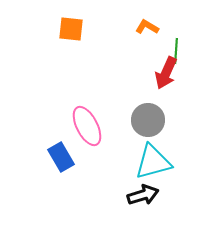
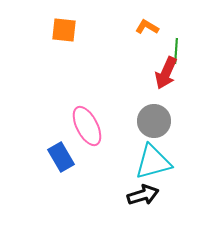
orange square: moved 7 px left, 1 px down
gray circle: moved 6 px right, 1 px down
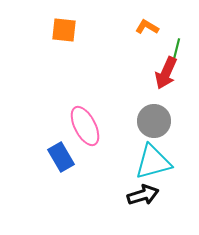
green line: rotated 10 degrees clockwise
pink ellipse: moved 2 px left
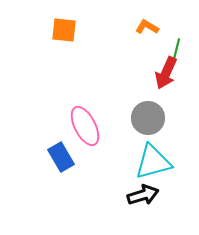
gray circle: moved 6 px left, 3 px up
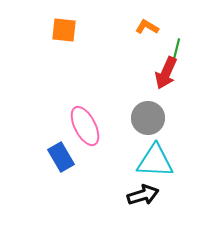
cyan triangle: moved 2 px right, 1 px up; rotated 18 degrees clockwise
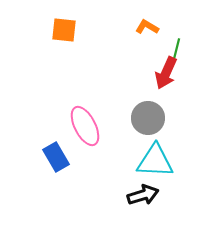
blue rectangle: moved 5 px left
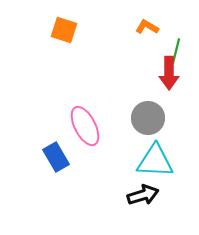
orange square: rotated 12 degrees clockwise
red arrow: moved 3 px right; rotated 24 degrees counterclockwise
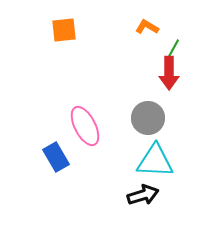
orange square: rotated 24 degrees counterclockwise
green line: moved 4 px left; rotated 15 degrees clockwise
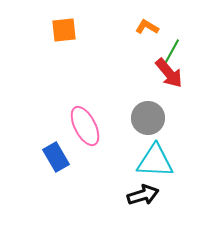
red arrow: rotated 40 degrees counterclockwise
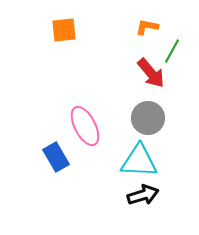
orange L-shape: rotated 20 degrees counterclockwise
red arrow: moved 18 px left
cyan triangle: moved 16 px left
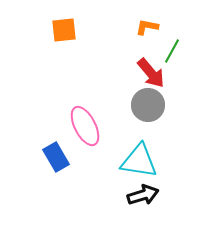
gray circle: moved 13 px up
cyan triangle: rotated 6 degrees clockwise
